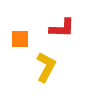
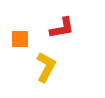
red L-shape: rotated 12 degrees counterclockwise
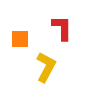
red L-shape: rotated 80 degrees counterclockwise
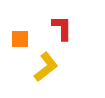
yellow L-shape: rotated 24 degrees clockwise
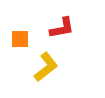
red L-shape: rotated 80 degrees clockwise
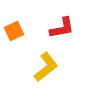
orange square: moved 6 px left, 8 px up; rotated 24 degrees counterclockwise
